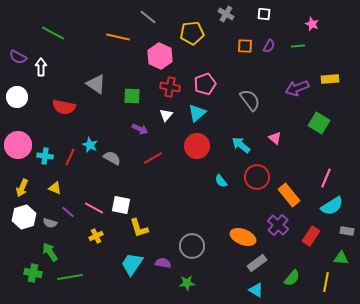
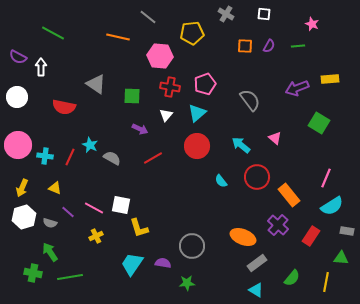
pink hexagon at (160, 56): rotated 20 degrees counterclockwise
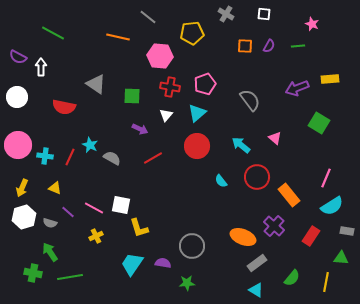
purple cross at (278, 225): moved 4 px left, 1 px down
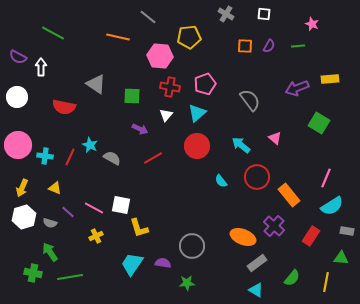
yellow pentagon at (192, 33): moved 3 px left, 4 px down
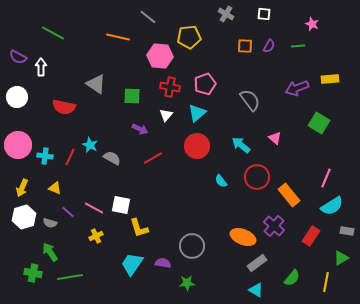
green triangle at (341, 258): rotated 35 degrees counterclockwise
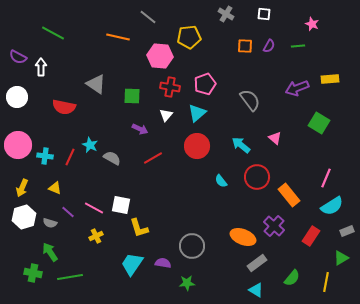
gray rectangle at (347, 231): rotated 32 degrees counterclockwise
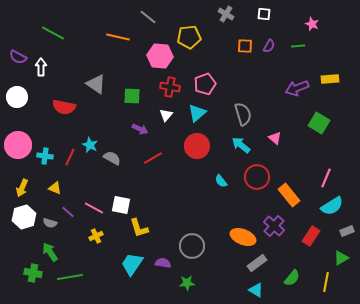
gray semicircle at (250, 100): moved 7 px left, 14 px down; rotated 20 degrees clockwise
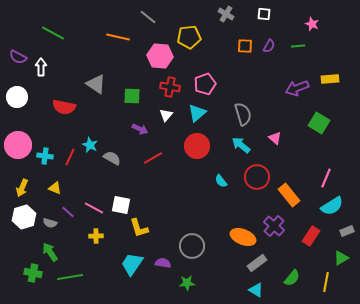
yellow cross at (96, 236): rotated 24 degrees clockwise
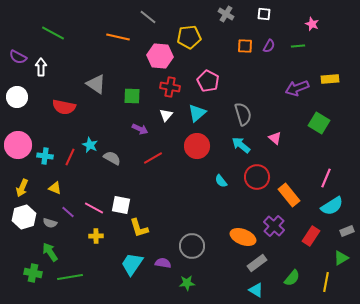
pink pentagon at (205, 84): moved 3 px right, 3 px up; rotated 25 degrees counterclockwise
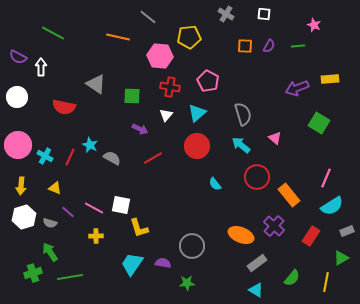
pink star at (312, 24): moved 2 px right, 1 px down
cyan cross at (45, 156): rotated 21 degrees clockwise
cyan semicircle at (221, 181): moved 6 px left, 3 px down
yellow arrow at (22, 188): moved 1 px left, 2 px up; rotated 18 degrees counterclockwise
orange ellipse at (243, 237): moved 2 px left, 2 px up
green cross at (33, 273): rotated 30 degrees counterclockwise
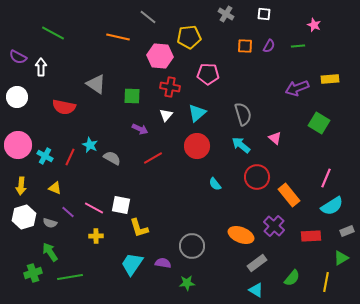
pink pentagon at (208, 81): moved 7 px up; rotated 25 degrees counterclockwise
red rectangle at (311, 236): rotated 54 degrees clockwise
